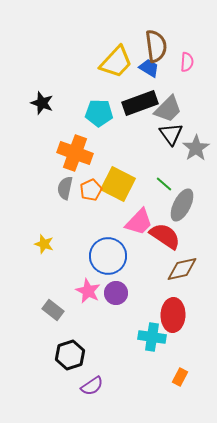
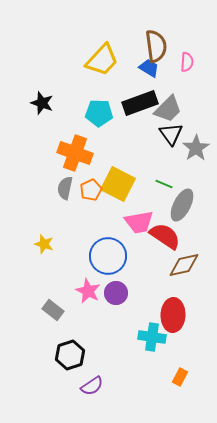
yellow trapezoid: moved 14 px left, 2 px up
green line: rotated 18 degrees counterclockwise
pink trapezoid: rotated 36 degrees clockwise
brown diamond: moved 2 px right, 4 px up
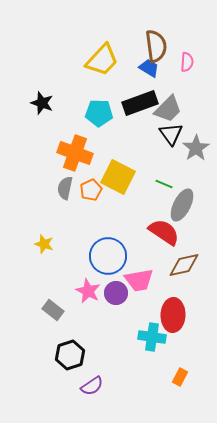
yellow square: moved 7 px up
pink trapezoid: moved 58 px down
red semicircle: moved 1 px left, 4 px up
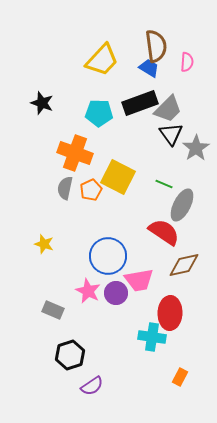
gray rectangle: rotated 15 degrees counterclockwise
red ellipse: moved 3 px left, 2 px up
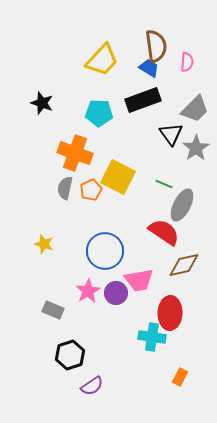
black rectangle: moved 3 px right, 3 px up
gray trapezoid: moved 27 px right
blue circle: moved 3 px left, 5 px up
pink star: rotated 15 degrees clockwise
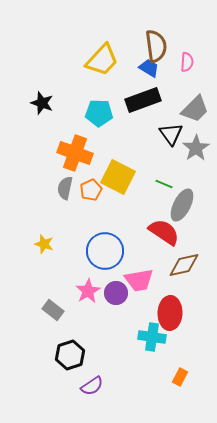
gray rectangle: rotated 15 degrees clockwise
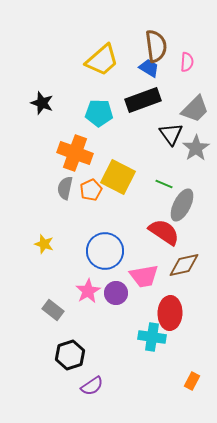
yellow trapezoid: rotated 6 degrees clockwise
pink trapezoid: moved 5 px right, 4 px up
orange rectangle: moved 12 px right, 4 px down
